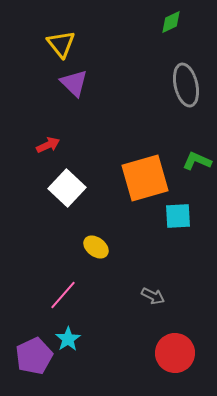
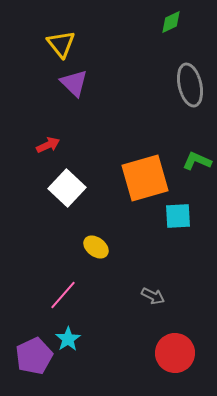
gray ellipse: moved 4 px right
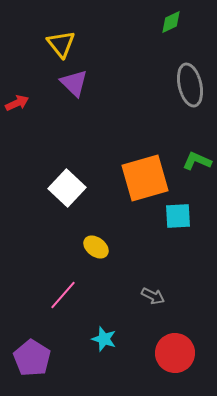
red arrow: moved 31 px left, 42 px up
cyan star: moved 36 px right; rotated 20 degrees counterclockwise
purple pentagon: moved 2 px left, 2 px down; rotated 15 degrees counterclockwise
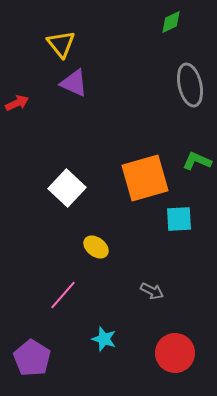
purple triangle: rotated 20 degrees counterclockwise
cyan square: moved 1 px right, 3 px down
gray arrow: moved 1 px left, 5 px up
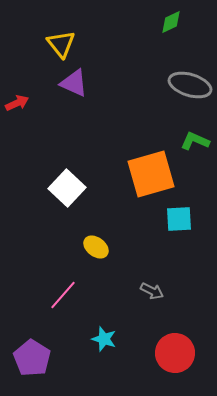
gray ellipse: rotated 60 degrees counterclockwise
green L-shape: moved 2 px left, 20 px up
orange square: moved 6 px right, 4 px up
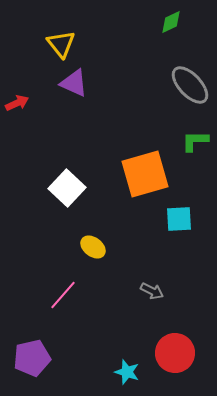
gray ellipse: rotated 30 degrees clockwise
green L-shape: rotated 24 degrees counterclockwise
orange square: moved 6 px left
yellow ellipse: moved 3 px left
cyan star: moved 23 px right, 33 px down
purple pentagon: rotated 27 degrees clockwise
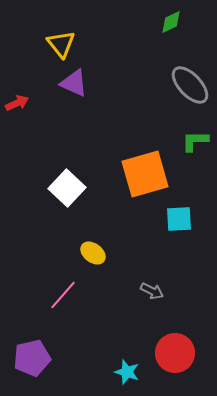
yellow ellipse: moved 6 px down
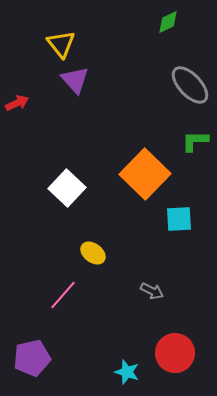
green diamond: moved 3 px left
purple triangle: moved 1 px right, 3 px up; rotated 24 degrees clockwise
orange square: rotated 30 degrees counterclockwise
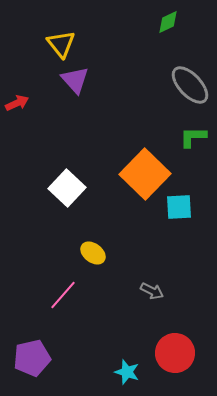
green L-shape: moved 2 px left, 4 px up
cyan square: moved 12 px up
